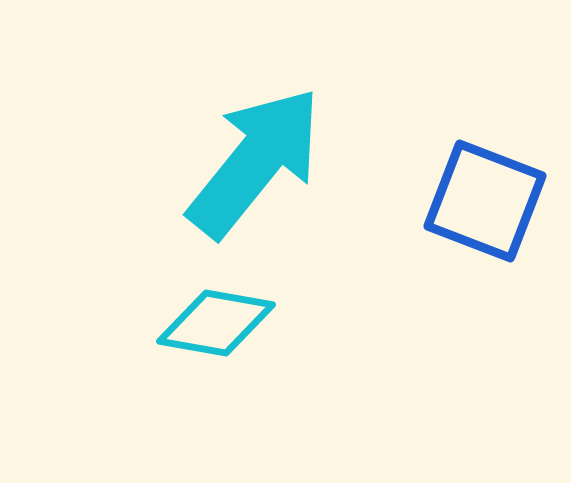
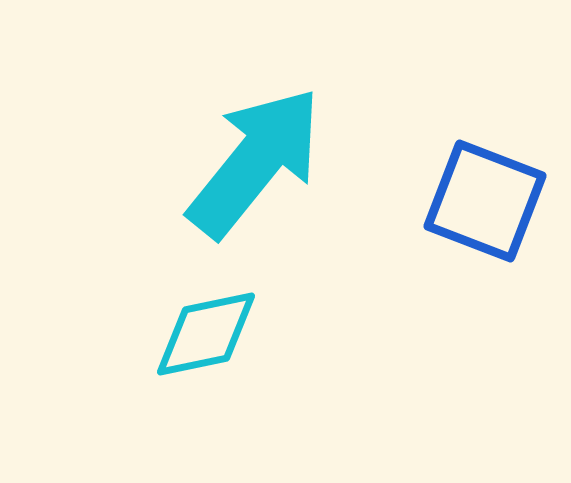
cyan diamond: moved 10 px left, 11 px down; rotated 22 degrees counterclockwise
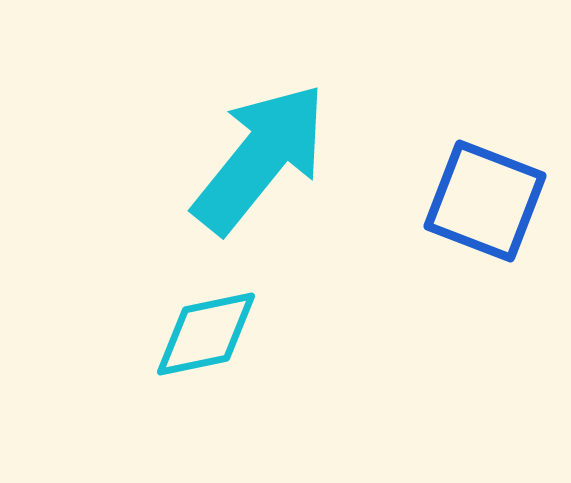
cyan arrow: moved 5 px right, 4 px up
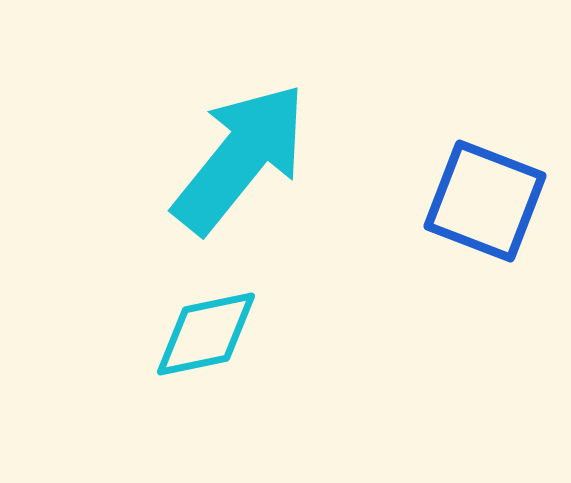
cyan arrow: moved 20 px left
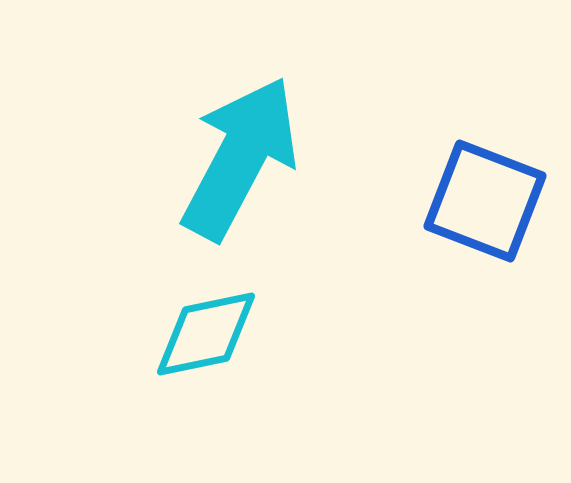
cyan arrow: rotated 11 degrees counterclockwise
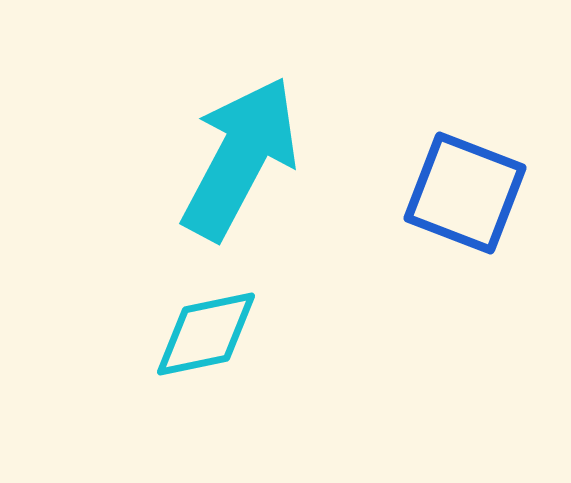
blue square: moved 20 px left, 8 px up
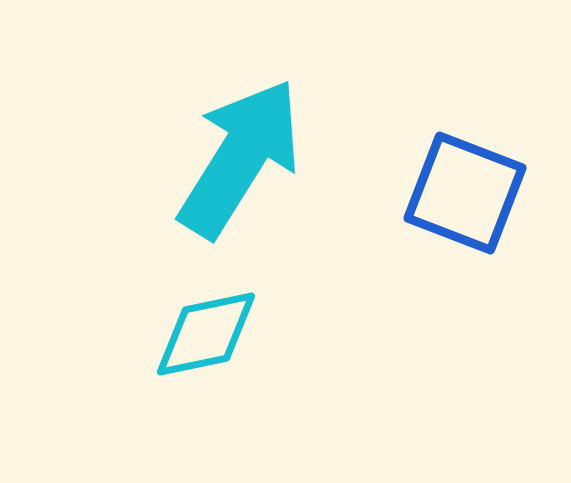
cyan arrow: rotated 4 degrees clockwise
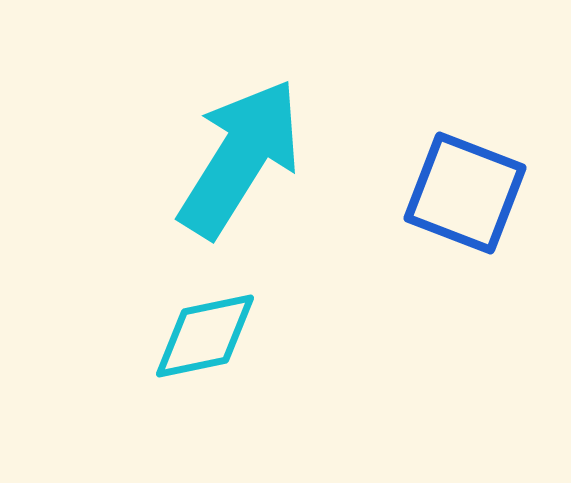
cyan diamond: moved 1 px left, 2 px down
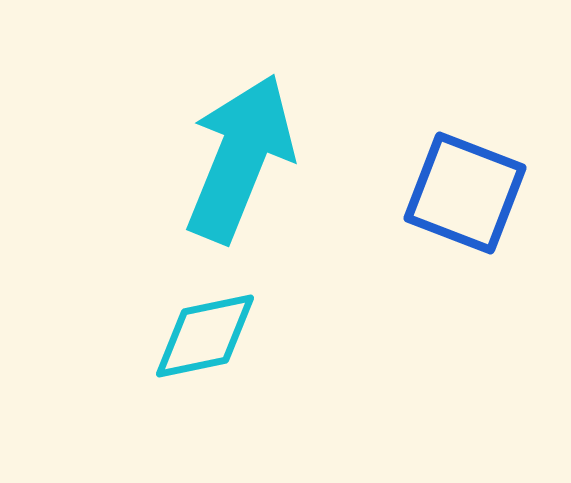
cyan arrow: rotated 10 degrees counterclockwise
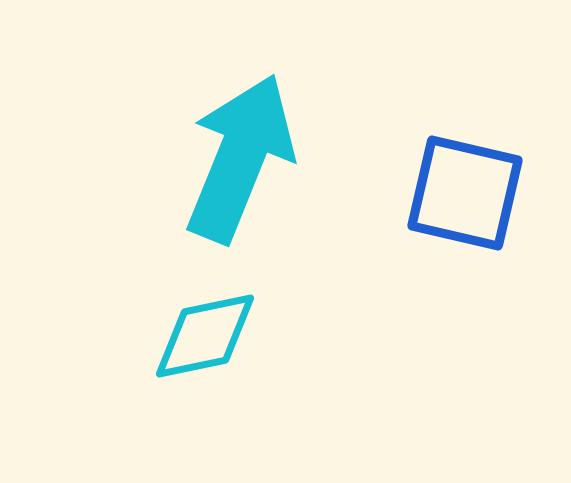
blue square: rotated 8 degrees counterclockwise
